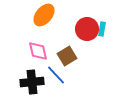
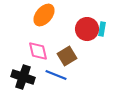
blue line: rotated 25 degrees counterclockwise
black cross: moved 9 px left, 5 px up; rotated 25 degrees clockwise
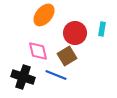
red circle: moved 12 px left, 4 px down
